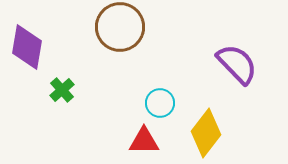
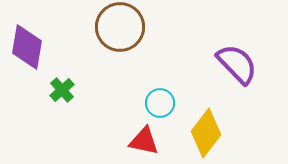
red triangle: rotated 12 degrees clockwise
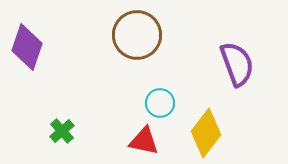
brown circle: moved 17 px right, 8 px down
purple diamond: rotated 9 degrees clockwise
purple semicircle: rotated 24 degrees clockwise
green cross: moved 41 px down
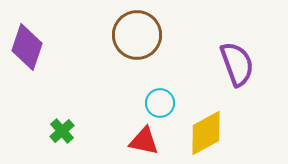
yellow diamond: rotated 24 degrees clockwise
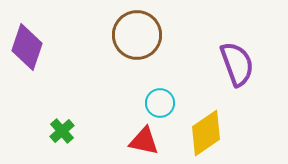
yellow diamond: rotated 6 degrees counterclockwise
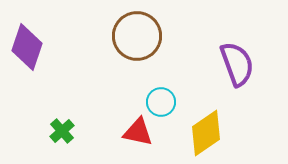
brown circle: moved 1 px down
cyan circle: moved 1 px right, 1 px up
red triangle: moved 6 px left, 9 px up
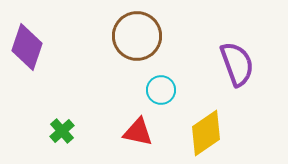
cyan circle: moved 12 px up
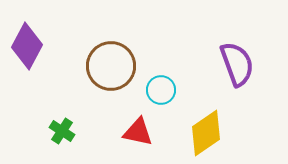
brown circle: moved 26 px left, 30 px down
purple diamond: moved 1 px up; rotated 9 degrees clockwise
green cross: rotated 15 degrees counterclockwise
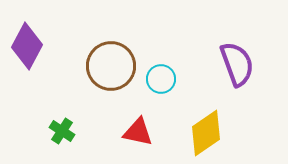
cyan circle: moved 11 px up
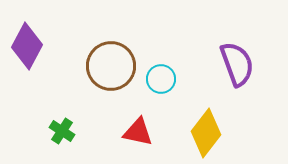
yellow diamond: rotated 18 degrees counterclockwise
